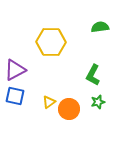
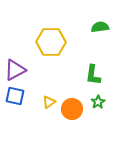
green L-shape: rotated 20 degrees counterclockwise
green star: rotated 16 degrees counterclockwise
orange circle: moved 3 px right
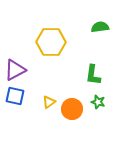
green star: rotated 24 degrees counterclockwise
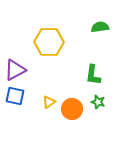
yellow hexagon: moved 2 px left
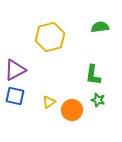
yellow hexagon: moved 1 px right, 5 px up; rotated 16 degrees counterclockwise
green star: moved 2 px up
orange circle: moved 1 px down
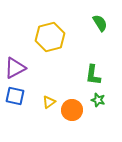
green semicircle: moved 4 px up; rotated 66 degrees clockwise
purple triangle: moved 2 px up
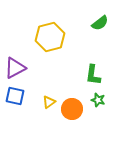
green semicircle: rotated 84 degrees clockwise
orange circle: moved 1 px up
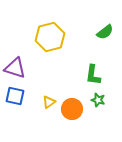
green semicircle: moved 5 px right, 9 px down
purple triangle: rotated 45 degrees clockwise
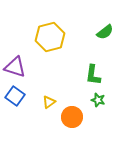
purple triangle: moved 1 px up
blue square: rotated 24 degrees clockwise
orange circle: moved 8 px down
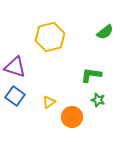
green L-shape: moved 2 px left; rotated 90 degrees clockwise
